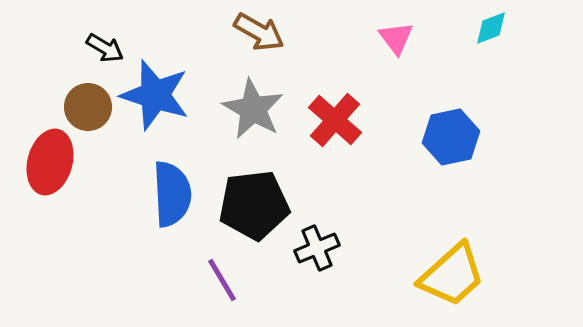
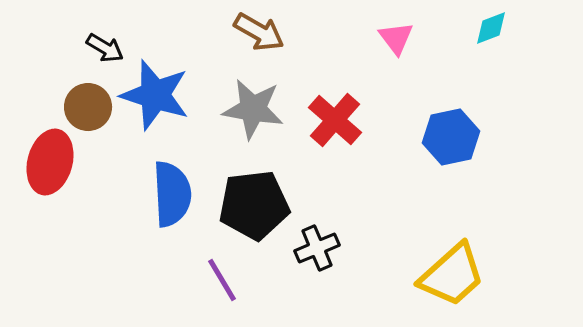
gray star: rotated 20 degrees counterclockwise
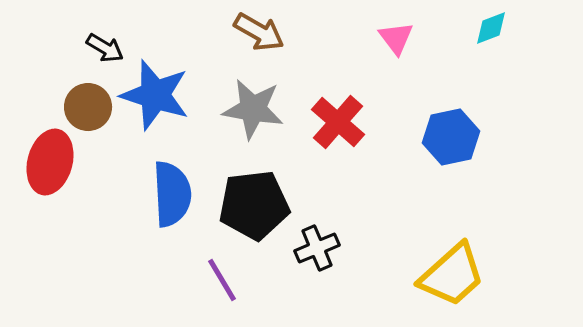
red cross: moved 3 px right, 2 px down
